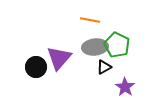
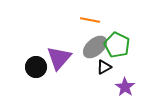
gray ellipse: rotated 35 degrees counterclockwise
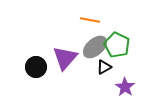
purple triangle: moved 6 px right
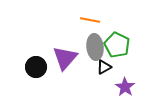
gray ellipse: rotated 55 degrees counterclockwise
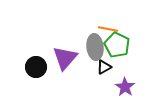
orange line: moved 18 px right, 9 px down
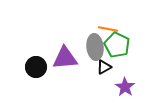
purple triangle: rotated 44 degrees clockwise
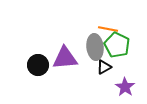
black circle: moved 2 px right, 2 px up
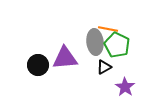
gray ellipse: moved 5 px up
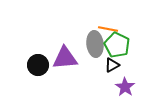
gray ellipse: moved 2 px down
black triangle: moved 8 px right, 2 px up
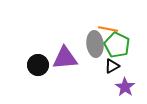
black triangle: moved 1 px down
